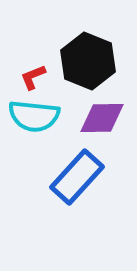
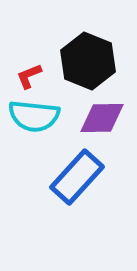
red L-shape: moved 4 px left, 1 px up
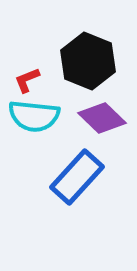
red L-shape: moved 2 px left, 4 px down
purple diamond: rotated 45 degrees clockwise
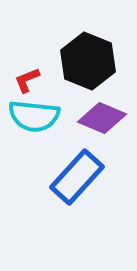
purple diamond: rotated 21 degrees counterclockwise
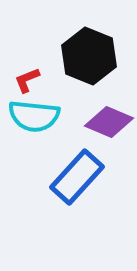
black hexagon: moved 1 px right, 5 px up
purple diamond: moved 7 px right, 4 px down
